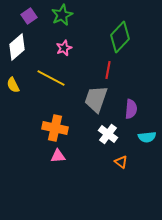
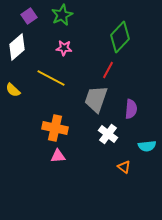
pink star: rotated 28 degrees clockwise
red line: rotated 18 degrees clockwise
yellow semicircle: moved 5 px down; rotated 21 degrees counterclockwise
cyan semicircle: moved 9 px down
orange triangle: moved 3 px right, 5 px down
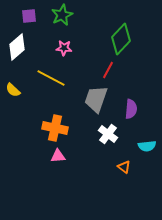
purple square: rotated 28 degrees clockwise
green diamond: moved 1 px right, 2 px down
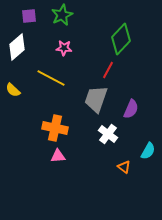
purple semicircle: rotated 18 degrees clockwise
cyan semicircle: moved 1 px right, 5 px down; rotated 54 degrees counterclockwise
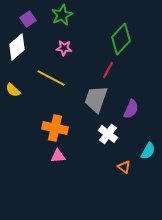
purple square: moved 1 px left, 3 px down; rotated 28 degrees counterclockwise
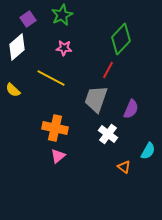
pink triangle: rotated 35 degrees counterclockwise
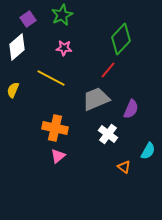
red line: rotated 12 degrees clockwise
yellow semicircle: rotated 70 degrees clockwise
gray trapezoid: rotated 48 degrees clockwise
